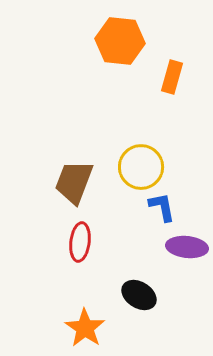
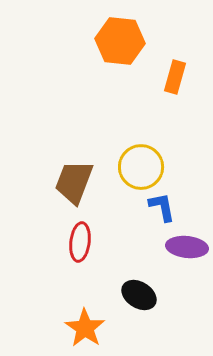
orange rectangle: moved 3 px right
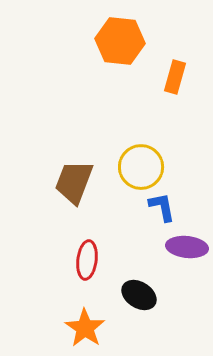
red ellipse: moved 7 px right, 18 px down
